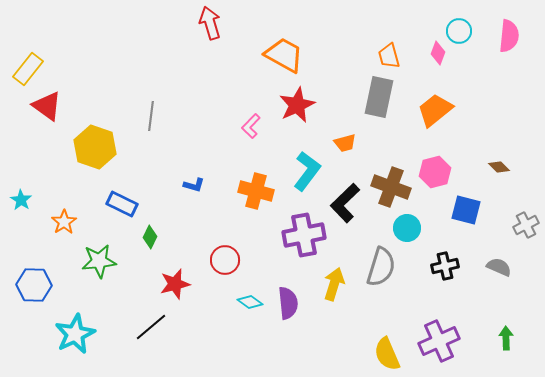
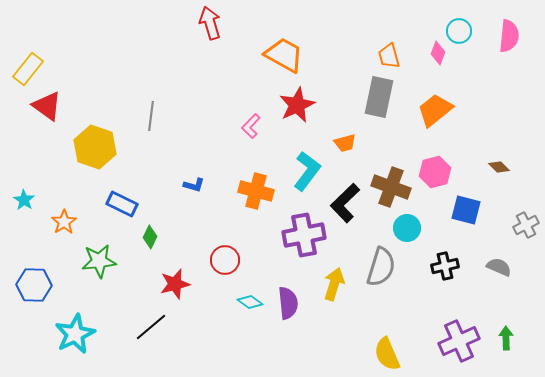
cyan star at (21, 200): moved 3 px right
purple cross at (439, 341): moved 20 px right
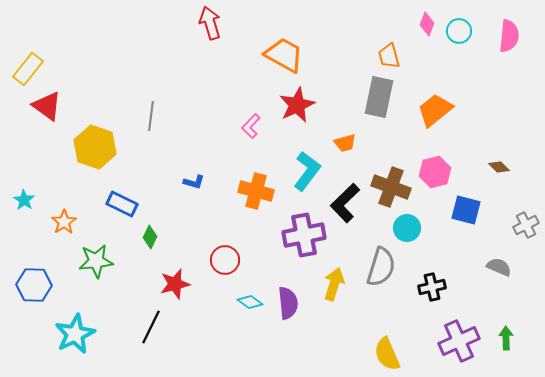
pink diamond at (438, 53): moved 11 px left, 29 px up
blue L-shape at (194, 185): moved 3 px up
green star at (99, 261): moved 3 px left
black cross at (445, 266): moved 13 px left, 21 px down
black line at (151, 327): rotated 24 degrees counterclockwise
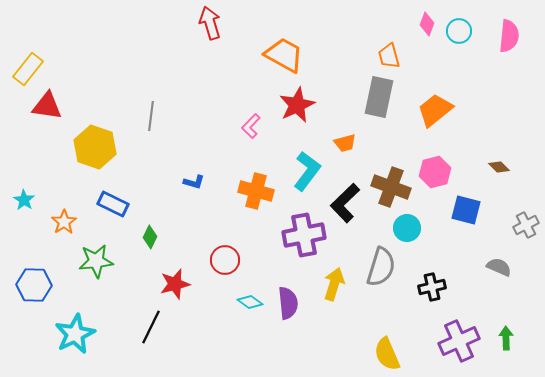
red triangle at (47, 106): rotated 28 degrees counterclockwise
blue rectangle at (122, 204): moved 9 px left
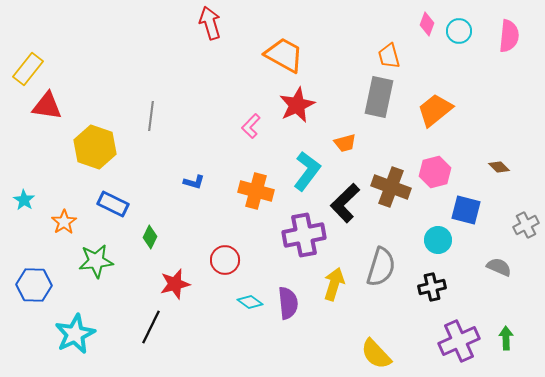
cyan circle at (407, 228): moved 31 px right, 12 px down
yellow semicircle at (387, 354): moved 11 px left; rotated 20 degrees counterclockwise
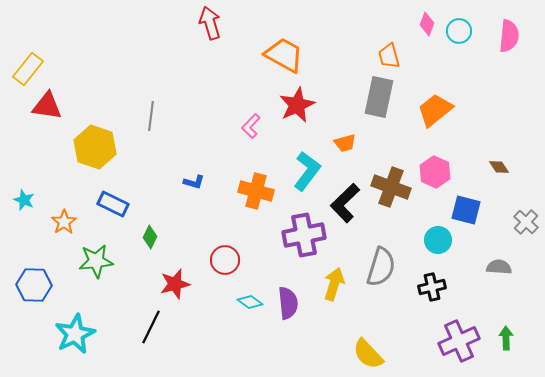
brown diamond at (499, 167): rotated 10 degrees clockwise
pink hexagon at (435, 172): rotated 20 degrees counterclockwise
cyan star at (24, 200): rotated 10 degrees counterclockwise
gray cross at (526, 225): moved 3 px up; rotated 20 degrees counterclockwise
gray semicircle at (499, 267): rotated 20 degrees counterclockwise
yellow semicircle at (376, 354): moved 8 px left
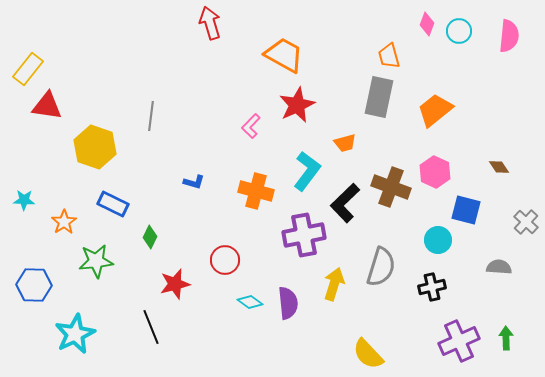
cyan star at (24, 200): rotated 20 degrees counterclockwise
black line at (151, 327): rotated 48 degrees counterclockwise
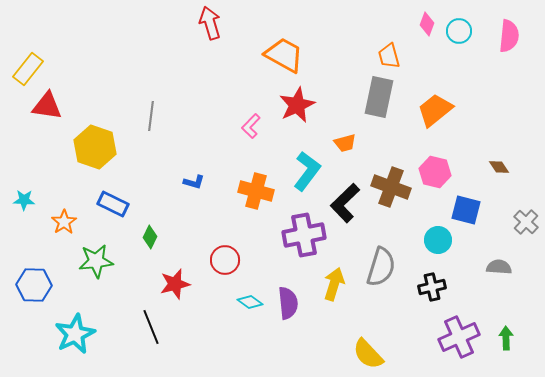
pink hexagon at (435, 172): rotated 12 degrees counterclockwise
purple cross at (459, 341): moved 4 px up
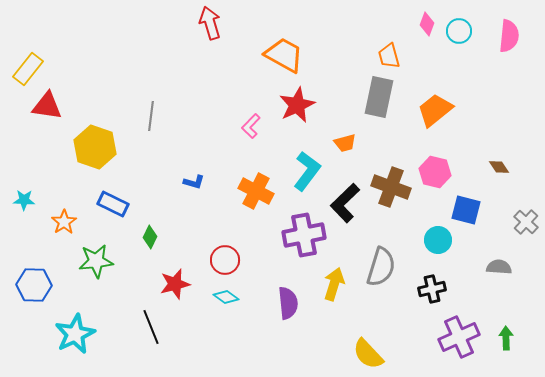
orange cross at (256, 191): rotated 12 degrees clockwise
black cross at (432, 287): moved 2 px down
cyan diamond at (250, 302): moved 24 px left, 5 px up
